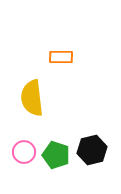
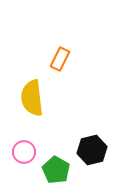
orange rectangle: moved 1 px left, 2 px down; rotated 65 degrees counterclockwise
green pentagon: moved 15 px down; rotated 12 degrees clockwise
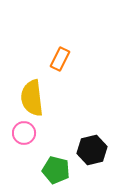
pink circle: moved 19 px up
green pentagon: rotated 16 degrees counterclockwise
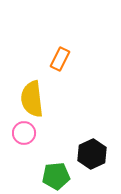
yellow semicircle: moved 1 px down
black hexagon: moved 4 px down; rotated 12 degrees counterclockwise
green pentagon: moved 6 px down; rotated 20 degrees counterclockwise
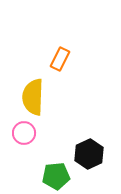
yellow semicircle: moved 1 px right, 2 px up; rotated 9 degrees clockwise
black hexagon: moved 3 px left
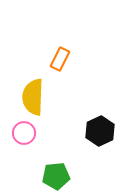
black hexagon: moved 11 px right, 23 px up
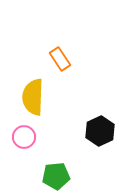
orange rectangle: rotated 60 degrees counterclockwise
pink circle: moved 4 px down
